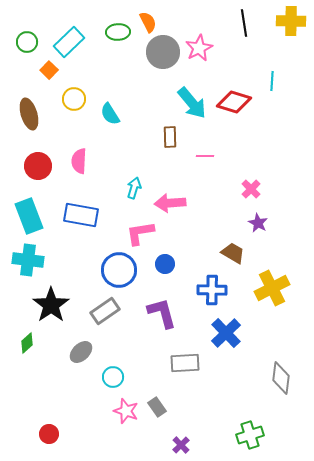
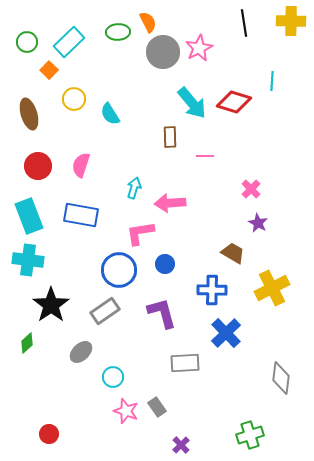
pink semicircle at (79, 161): moved 2 px right, 4 px down; rotated 15 degrees clockwise
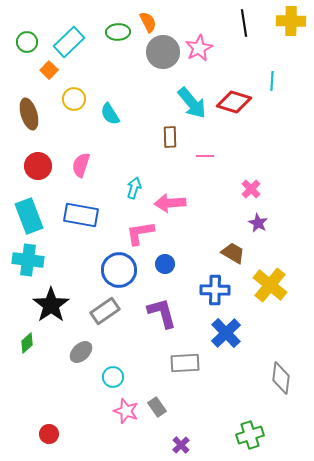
yellow cross at (272, 288): moved 2 px left, 3 px up; rotated 24 degrees counterclockwise
blue cross at (212, 290): moved 3 px right
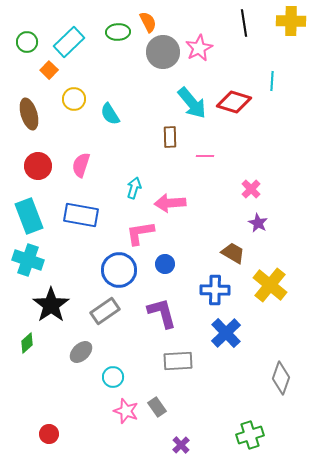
cyan cross at (28, 260): rotated 12 degrees clockwise
gray rectangle at (185, 363): moved 7 px left, 2 px up
gray diamond at (281, 378): rotated 12 degrees clockwise
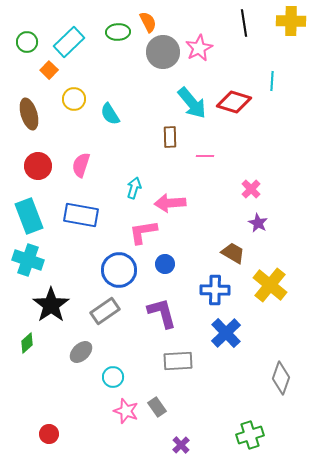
pink L-shape at (140, 233): moved 3 px right, 1 px up
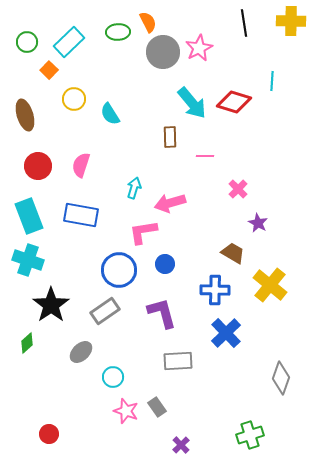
brown ellipse at (29, 114): moved 4 px left, 1 px down
pink cross at (251, 189): moved 13 px left
pink arrow at (170, 203): rotated 12 degrees counterclockwise
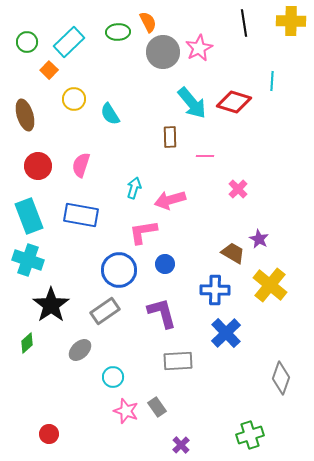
pink arrow at (170, 203): moved 3 px up
purple star at (258, 223): moved 1 px right, 16 px down
gray ellipse at (81, 352): moved 1 px left, 2 px up
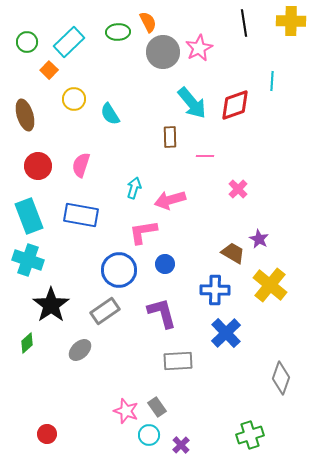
red diamond at (234, 102): moved 1 px right, 3 px down; rotated 36 degrees counterclockwise
cyan circle at (113, 377): moved 36 px right, 58 px down
red circle at (49, 434): moved 2 px left
